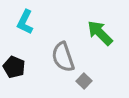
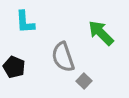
cyan L-shape: rotated 30 degrees counterclockwise
green arrow: moved 1 px right
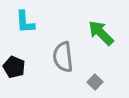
gray semicircle: rotated 12 degrees clockwise
gray square: moved 11 px right, 1 px down
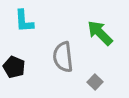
cyan L-shape: moved 1 px left, 1 px up
green arrow: moved 1 px left
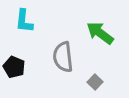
cyan L-shape: rotated 10 degrees clockwise
green arrow: rotated 8 degrees counterclockwise
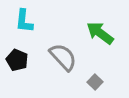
gray semicircle: rotated 144 degrees clockwise
black pentagon: moved 3 px right, 7 px up
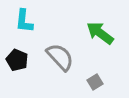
gray semicircle: moved 3 px left
gray square: rotated 14 degrees clockwise
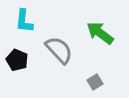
gray semicircle: moved 1 px left, 7 px up
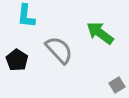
cyan L-shape: moved 2 px right, 5 px up
black pentagon: rotated 10 degrees clockwise
gray square: moved 22 px right, 3 px down
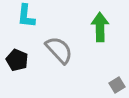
green arrow: moved 6 px up; rotated 52 degrees clockwise
black pentagon: rotated 10 degrees counterclockwise
